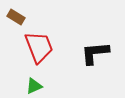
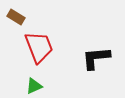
black L-shape: moved 1 px right, 5 px down
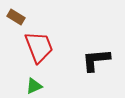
black L-shape: moved 2 px down
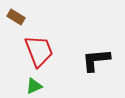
red trapezoid: moved 4 px down
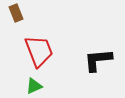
brown rectangle: moved 4 px up; rotated 36 degrees clockwise
black L-shape: moved 2 px right
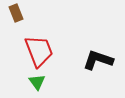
black L-shape: rotated 24 degrees clockwise
green triangle: moved 3 px right, 4 px up; rotated 42 degrees counterclockwise
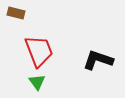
brown rectangle: rotated 54 degrees counterclockwise
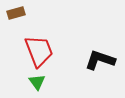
brown rectangle: rotated 30 degrees counterclockwise
black L-shape: moved 2 px right
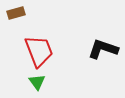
black L-shape: moved 3 px right, 11 px up
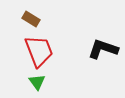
brown rectangle: moved 15 px right, 6 px down; rotated 48 degrees clockwise
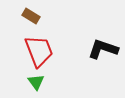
brown rectangle: moved 3 px up
green triangle: moved 1 px left
